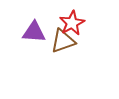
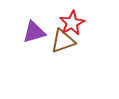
purple triangle: rotated 20 degrees counterclockwise
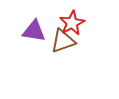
purple triangle: moved 1 px up; rotated 25 degrees clockwise
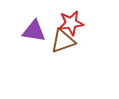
red star: moved 1 px left; rotated 20 degrees clockwise
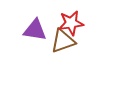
purple triangle: moved 1 px right, 1 px up
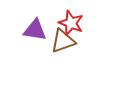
red star: rotated 30 degrees clockwise
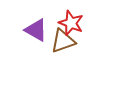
purple triangle: moved 1 px right; rotated 20 degrees clockwise
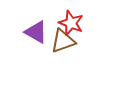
purple triangle: moved 2 px down
